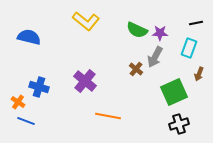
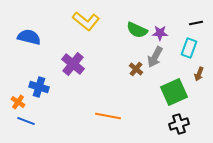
purple cross: moved 12 px left, 17 px up
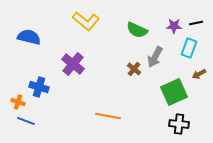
purple star: moved 14 px right, 7 px up
brown cross: moved 2 px left
brown arrow: rotated 40 degrees clockwise
orange cross: rotated 16 degrees counterclockwise
black cross: rotated 24 degrees clockwise
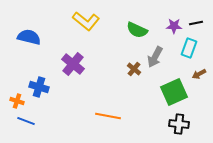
orange cross: moved 1 px left, 1 px up
